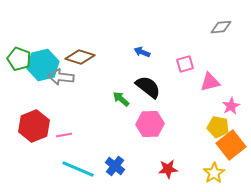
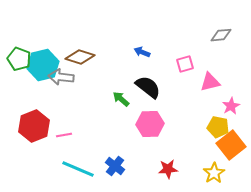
gray diamond: moved 8 px down
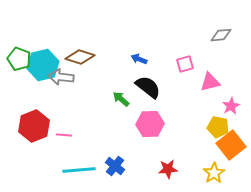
blue arrow: moved 3 px left, 7 px down
pink line: rotated 14 degrees clockwise
cyan line: moved 1 px right, 1 px down; rotated 28 degrees counterclockwise
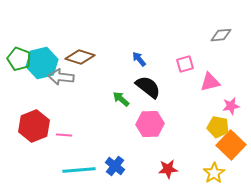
blue arrow: rotated 28 degrees clockwise
cyan hexagon: moved 1 px left, 2 px up
pink star: rotated 18 degrees clockwise
orange square: rotated 8 degrees counterclockwise
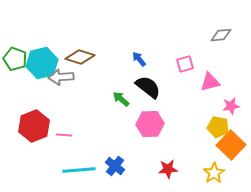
green pentagon: moved 4 px left
gray arrow: rotated 10 degrees counterclockwise
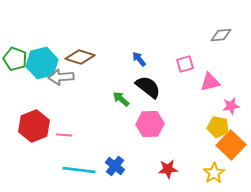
cyan line: rotated 12 degrees clockwise
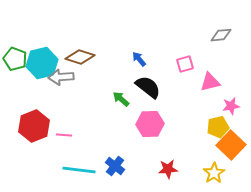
yellow pentagon: rotated 25 degrees counterclockwise
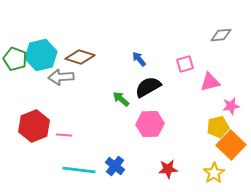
cyan hexagon: moved 1 px left, 8 px up
black semicircle: rotated 68 degrees counterclockwise
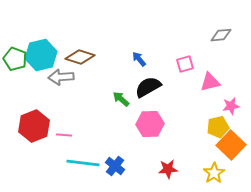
cyan line: moved 4 px right, 7 px up
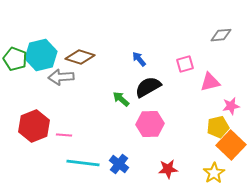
blue cross: moved 4 px right, 2 px up
